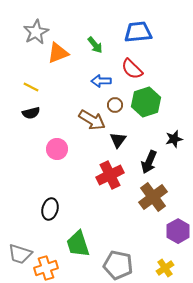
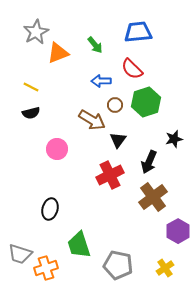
green trapezoid: moved 1 px right, 1 px down
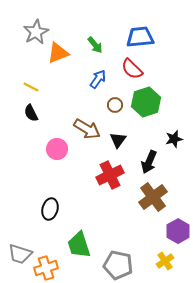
blue trapezoid: moved 2 px right, 5 px down
blue arrow: moved 3 px left, 2 px up; rotated 126 degrees clockwise
black semicircle: rotated 78 degrees clockwise
brown arrow: moved 5 px left, 9 px down
yellow cross: moved 7 px up
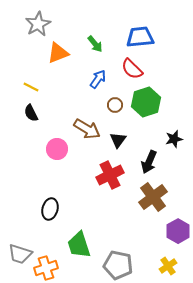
gray star: moved 2 px right, 8 px up
green arrow: moved 1 px up
yellow cross: moved 3 px right, 5 px down
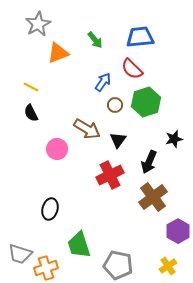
green arrow: moved 4 px up
blue arrow: moved 5 px right, 3 px down
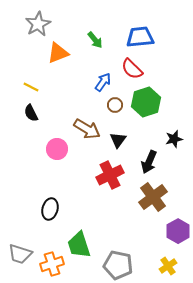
orange cross: moved 6 px right, 4 px up
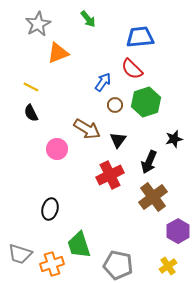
green arrow: moved 7 px left, 21 px up
